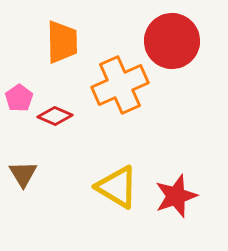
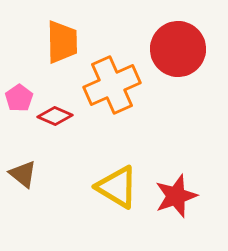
red circle: moved 6 px right, 8 px down
orange cross: moved 8 px left
brown triangle: rotated 20 degrees counterclockwise
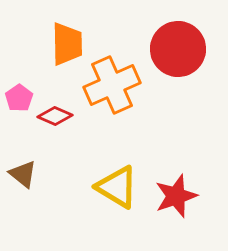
orange trapezoid: moved 5 px right, 2 px down
